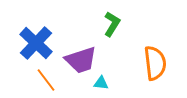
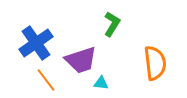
blue cross: rotated 12 degrees clockwise
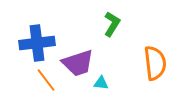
blue cross: moved 1 px right; rotated 28 degrees clockwise
purple trapezoid: moved 3 px left, 3 px down
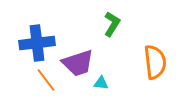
orange semicircle: moved 1 px up
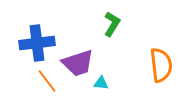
orange semicircle: moved 6 px right, 3 px down
orange line: moved 1 px right, 1 px down
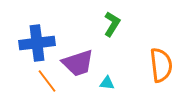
cyan triangle: moved 6 px right
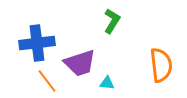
green L-shape: moved 3 px up
purple trapezoid: moved 2 px right
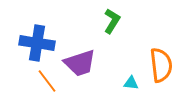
blue cross: rotated 16 degrees clockwise
cyan triangle: moved 24 px right
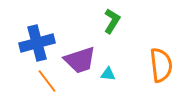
blue cross: rotated 24 degrees counterclockwise
purple trapezoid: moved 3 px up
cyan triangle: moved 23 px left, 9 px up
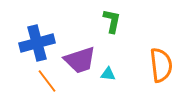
green L-shape: rotated 20 degrees counterclockwise
